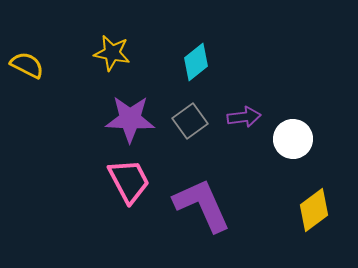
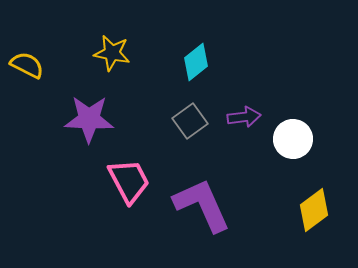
purple star: moved 41 px left
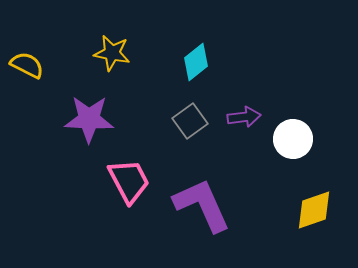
yellow diamond: rotated 18 degrees clockwise
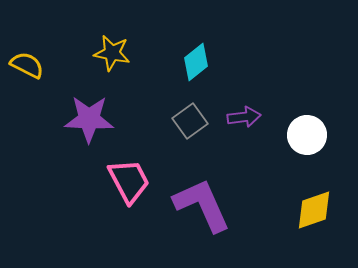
white circle: moved 14 px right, 4 px up
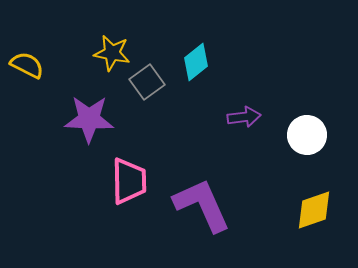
gray square: moved 43 px left, 39 px up
pink trapezoid: rotated 27 degrees clockwise
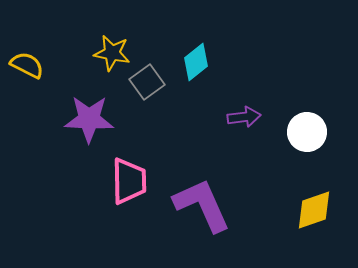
white circle: moved 3 px up
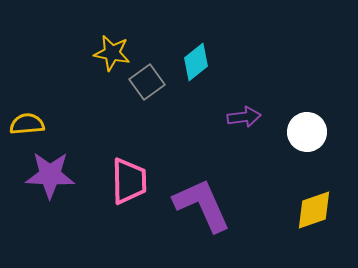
yellow semicircle: moved 59 px down; rotated 32 degrees counterclockwise
purple star: moved 39 px left, 56 px down
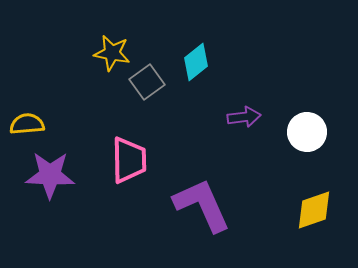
pink trapezoid: moved 21 px up
